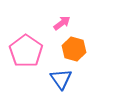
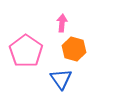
pink arrow: rotated 48 degrees counterclockwise
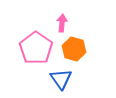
pink pentagon: moved 10 px right, 3 px up
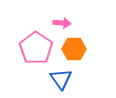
pink arrow: rotated 90 degrees clockwise
orange hexagon: rotated 15 degrees counterclockwise
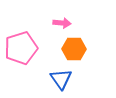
pink pentagon: moved 15 px left; rotated 20 degrees clockwise
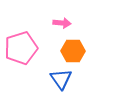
orange hexagon: moved 1 px left, 2 px down
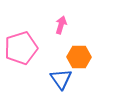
pink arrow: moved 1 px left, 2 px down; rotated 78 degrees counterclockwise
orange hexagon: moved 6 px right, 6 px down
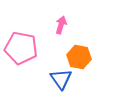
pink pentagon: rotated 28 degrees clockwise
orange hexagon: rotated 10 degrees clockwise
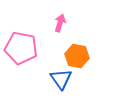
pink arrow: moved 1 px left, 2 px up
orange hexagon: moved 2 px left, 1 px up
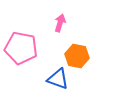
blue triangle: moved 3 px left; rotated 35 degrees counterclockwise
